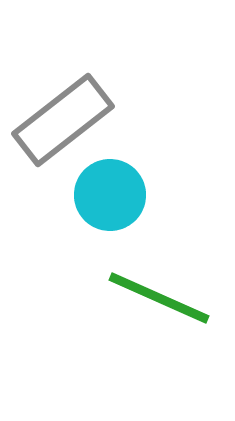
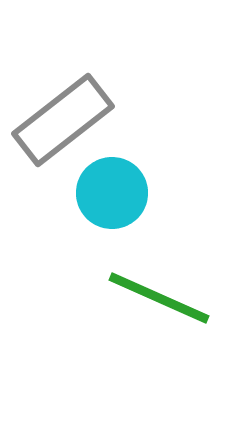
cyan circle: moved 2 px right, 2 px up
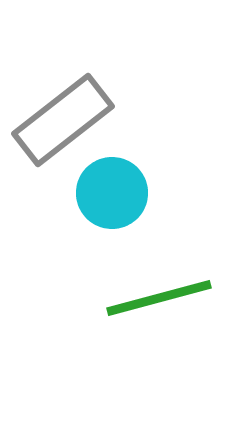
green line: rotated 39 degrees counterclockwise
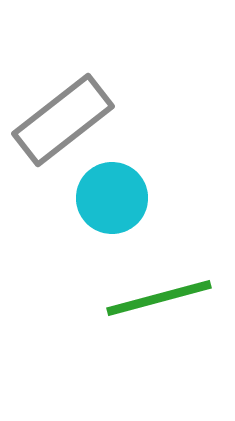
cyan circle: moved 5 px down
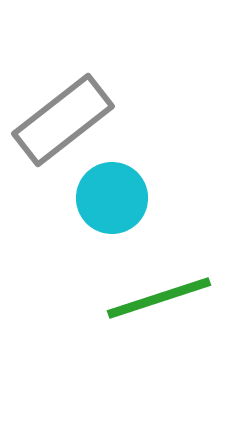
green line: rotated 3 degrees counterclockwise
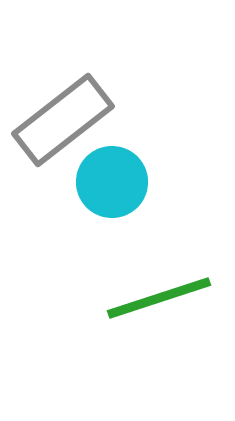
cyan circle: moved 16 px up
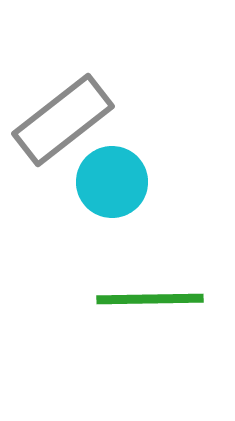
green line: moved 9 px left, 1 px down; rotated 17 degrees clockwise
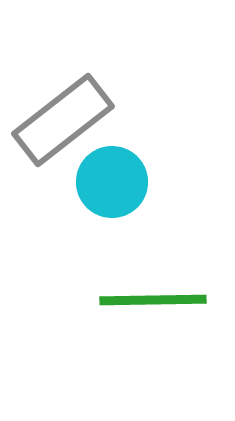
green line: moved 3 px right, 1 px down
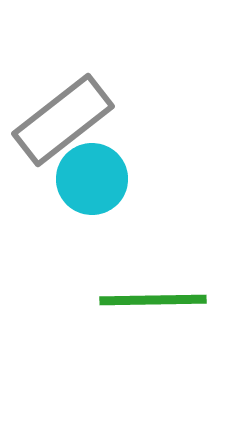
cyan circle: moved 20 px left, 3 px up
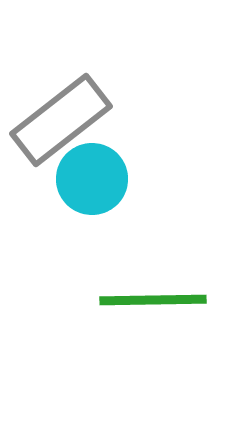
gray rectangle: moved 2 px left
